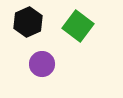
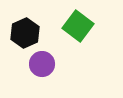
black hexagon: moved 3 px left, 11 px down
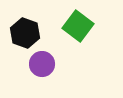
black hexagon: rotated 16 degrees counterclockwise
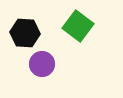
black hexagon: rotated 16 degrees counterclockwise
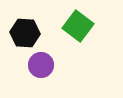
purple circle: moved 1 px left, 1 px down
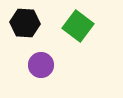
black hexagon: moved 10 px up
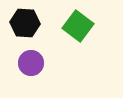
purple circle: moved 10 px left, 2 px up
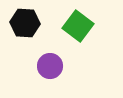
purple circle: moved 19 px right, 3 px down
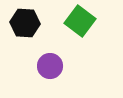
green square: moved 2 px right, 5 px up
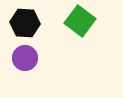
purple circle: moved 25 px left, 8 px up
